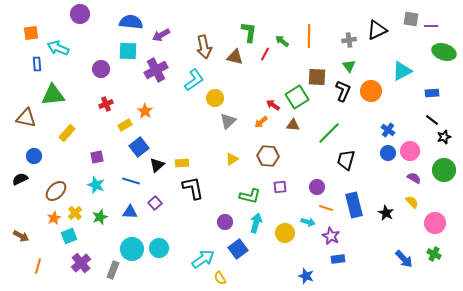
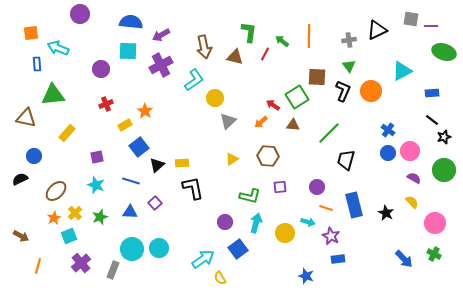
purple cross at (156, 70): moved 5 px right, 5 px up
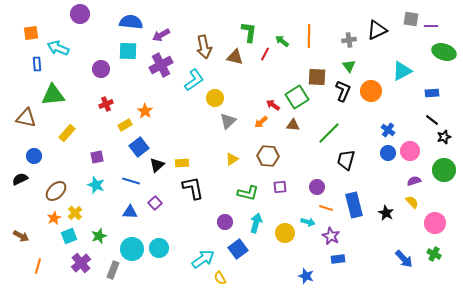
purple semicircle at (414, 178): moved 3 px down; rotated 48 degrees counterclockwise
green L-shape at (250, 196): moved 2 px left, 3 px up
green star at (100, 217): moved 1 px left, 19 px down
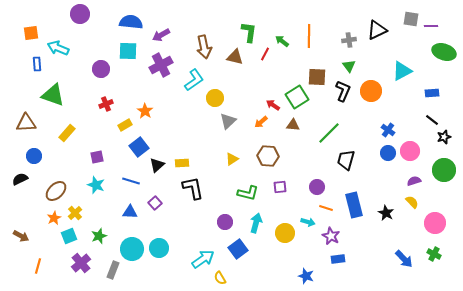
green triangle at (53, 95): rotated 25 degrees clockwise
brown triangle at (26, 118): moved 5 px down; rotated 15 degrees counterclockwise
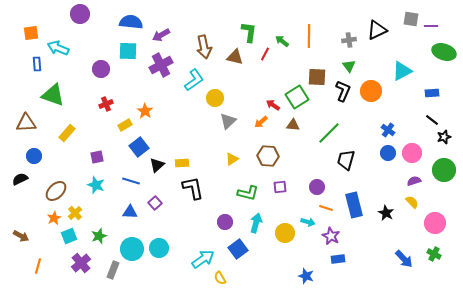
pink circle at (410, 151): moved 2 px right, 2 px down
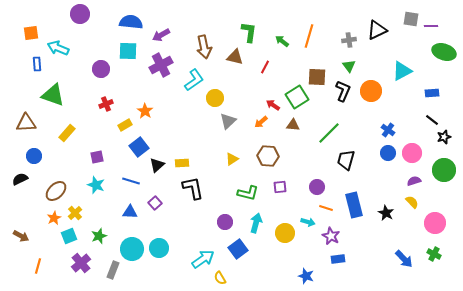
orange line at (309, 36): rotated 15 degrees clockwise
red line at (265, 54): moved 13 px down
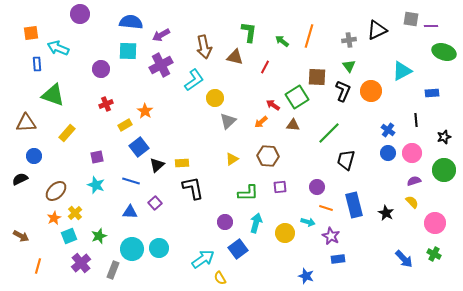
black line at (432, 120): moved 16 px left; rotated 48 degrees clockwise
green L-shape at (248, 193): rotated 15 degrees counterclockwise
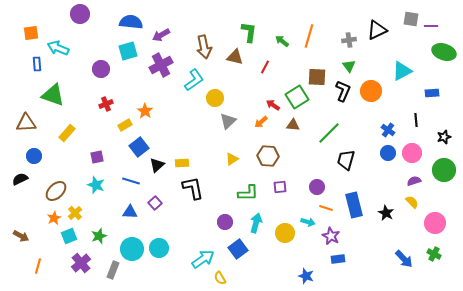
cyan square at (128, 51): rotated 18 degrees counterclockwise
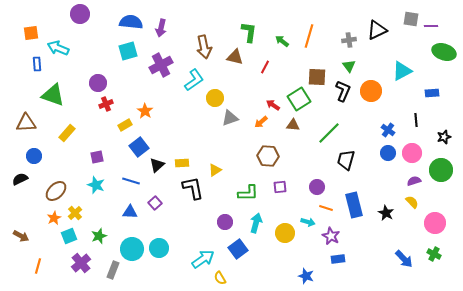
purple arrow at (161, 35): moved 7 px up; rotated 48 degrees counterclockwise
purple circle at (101, 69): moved 3 px left, 14 px down
green square at (297, 97): moved 2 px right, 2 px down
gray triangle at (228, 121): moved 2 px right, 3 px up; rotated 24 degrees clockwise
yellow triangle at (232, 159): moved 17 px left, 11 px down
green circle at (444, 170): moved 3 px left
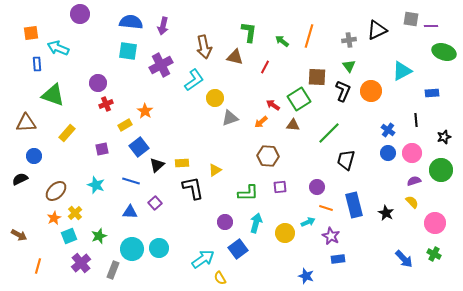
purple arrow at (161, 28): moved 2 px right, 2 px up
cyan square at (128, 51): rotated 24 degrees clockwise
purple square at (97, 157): moved 5 px right, 8 px up
cyan arrow at (308, 222): rotated 40 degrees counterclockwise
brown arrow at (21, 236): moved 2 px left, 1 px up
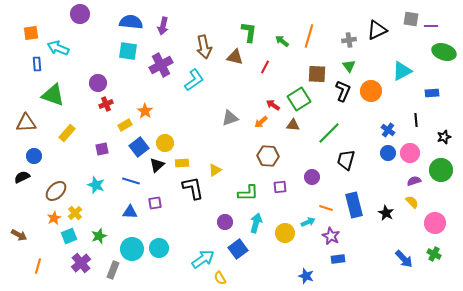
brown square at (317, 77): moved 3 px up
yellow circle at (215, 98): moved 50 px left, 45 px down
pink circle at (412, 153): moved 2 px left
black semicircle at (20, 179): moved 2 px right, 2 px up
purple circle at (317, 187): moved 5 px left, 10 px up
purple square at (155, 203): rotated 32 degrees clockwise
